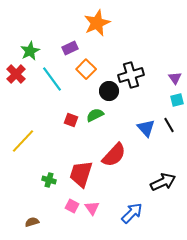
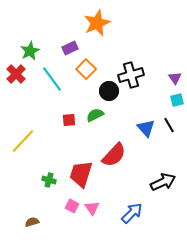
red square: moved 2 px left; rotated 24 degrees counterclockwise
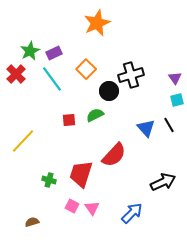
purple rectangle: moved 16 px left, 5 px down
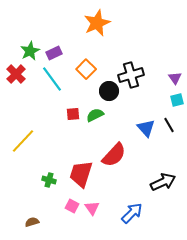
red square: moved 4 px right, 6 px up
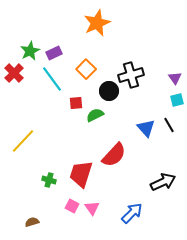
red cross: moved 2 px left, 1 px up
red square: moved 3 px right, 11 px up
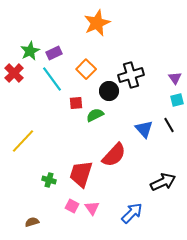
blue triangle: moved 2 px left, 1 px down
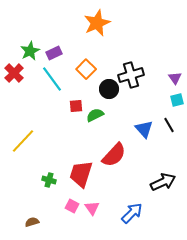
black circle: moved 2 px up
red square: moved 3 px down
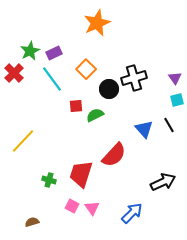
black cross: moved 3 px right, 3 px down
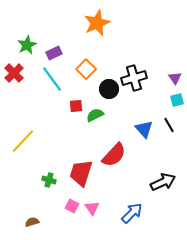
green star: moved 3 px left, 6 px up
red trapezoid: moved 1 px up
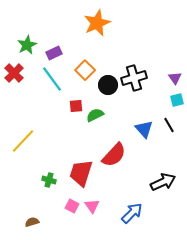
orange square: moved 1 px left, 1 px down
black circle: moved 1 px left, 4 px up
pink triangle: moved 2 px up
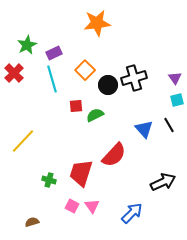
orange star: rotated 16 degrees clockwise
cyan line: rotated 20 degrees clockwise
